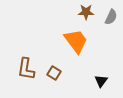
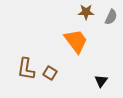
brown square: moved 4 px left
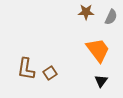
orange trapezoid: moved 22 px right, 9 px down
brown square: rotated 24 degrees clockwise
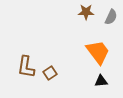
orange trapezoid: moved 2 px down
brown L-shape: moved 2 px up
black triangle: rotated 48 degrees clockwise
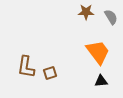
gray semicircle: rotated 56 degrees counterclockwise
brown square: rotated 16 degrees clockwise
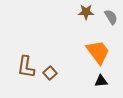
brown square: rotated 24 degrees counterclockwise
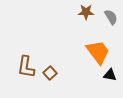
black triangle: moved 9 px right, 6 px up; rotated 16 degrees clockwise
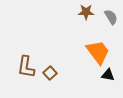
black triangle: moved 2 px left
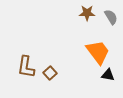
brown star: moved 1 px right, 1 px down
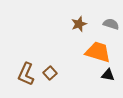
brown star: moved 8 px left, 11 px down; rotated 21 degrees counterclockwise
gray semicircle: moved 7 px down; rotated 42 degrees counterclockwise
orange trapezoid: rotated 36 degrees counterclockwise
brown L-shape: moved 7 px down; rotated 15 degrees clockwise
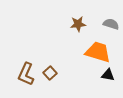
brown star: moved 1 px left; rotated 14 degrees clockwise
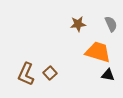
gray semicircle: rotated 49 degrees clockwise
